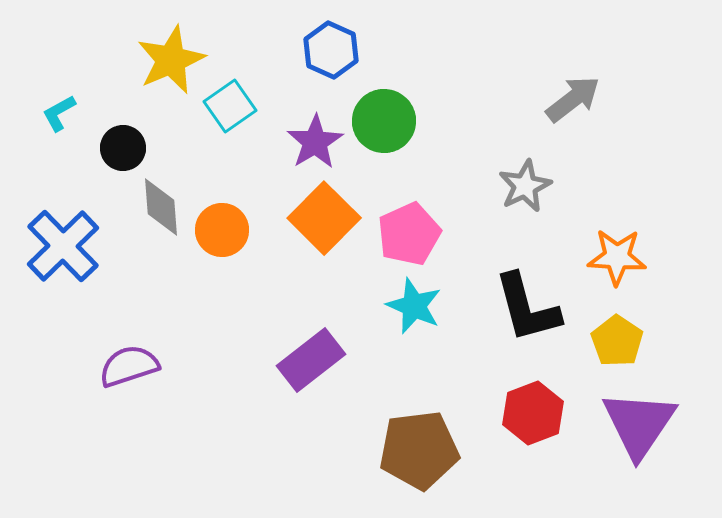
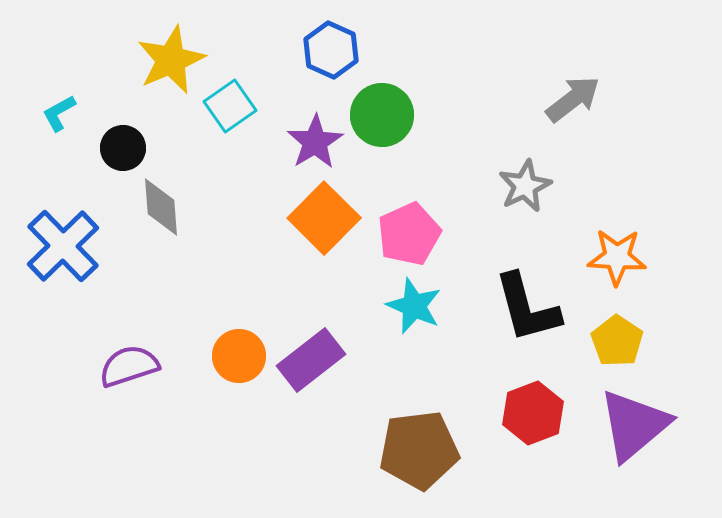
green circle: moved 2 px left, 6 px up
orange circle: moved 17 px right, 126 px down
purple triangle: moved 5 px left, 1 px down; rotated 16 degrees clockwise
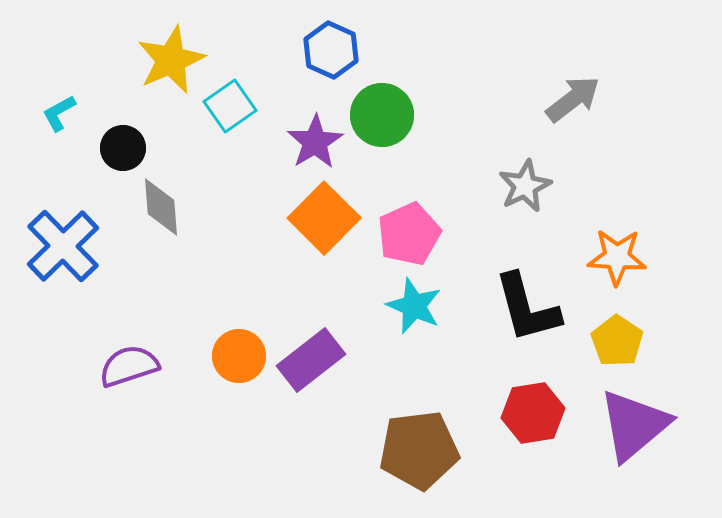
red hexagon: rotated 12 degrees clockwise
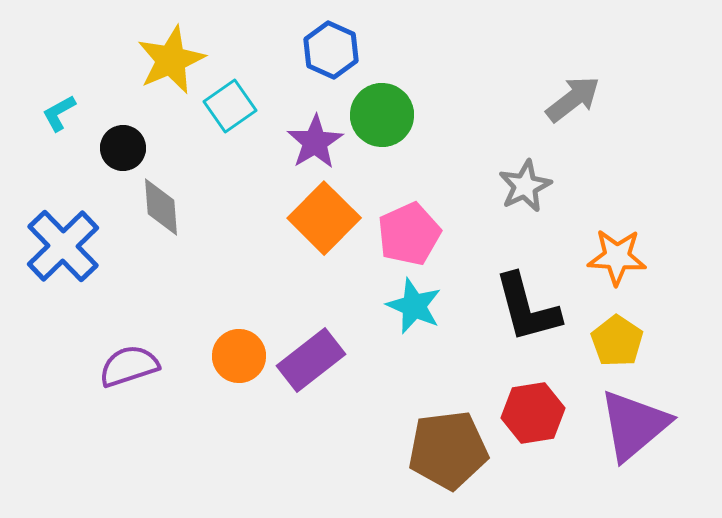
brown pentagon: moved 29 px right
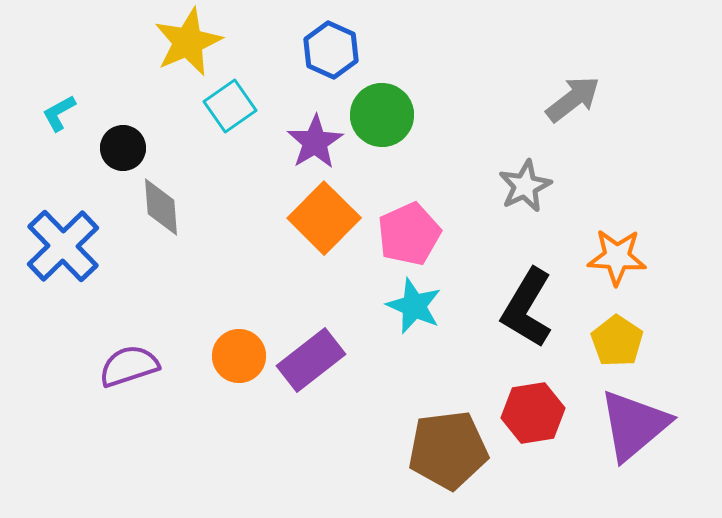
yellow star: moved 17 px right, 18 px up
black L-shape: rotated 46 degrees clockwise
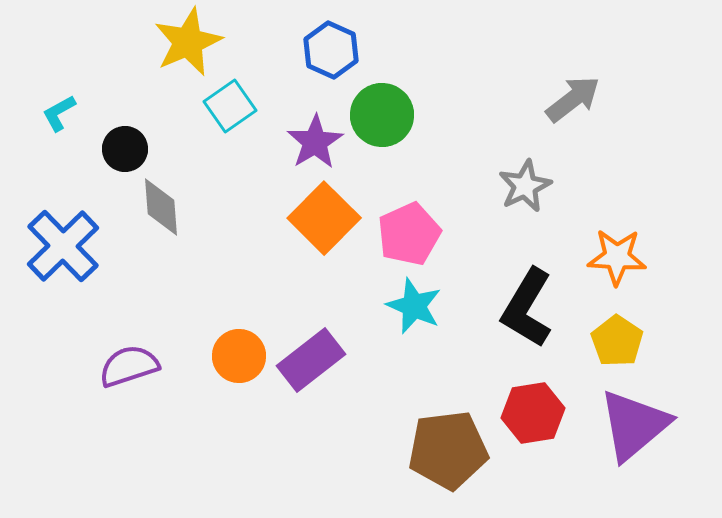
black circle: moved 2 px right, 1 px down
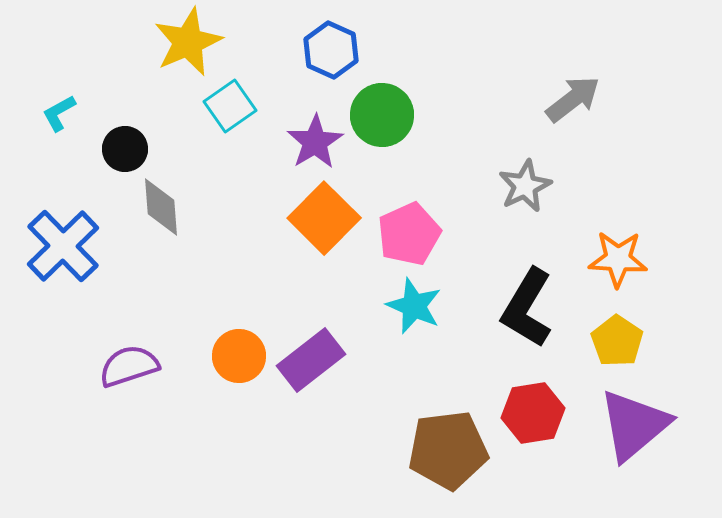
orange star: moved 1 px right, 2 px down
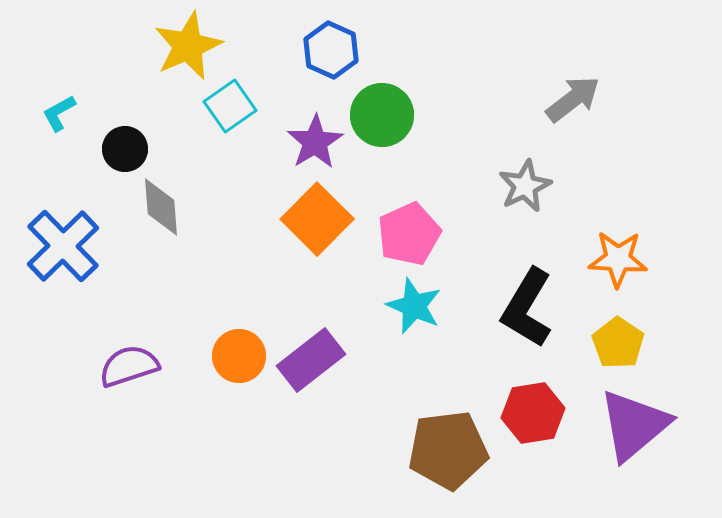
yellow star: moved 4 px down
orange square: moved 7 px left, 1 px down
yellow pentagon: moved 1 px right, 2 px down
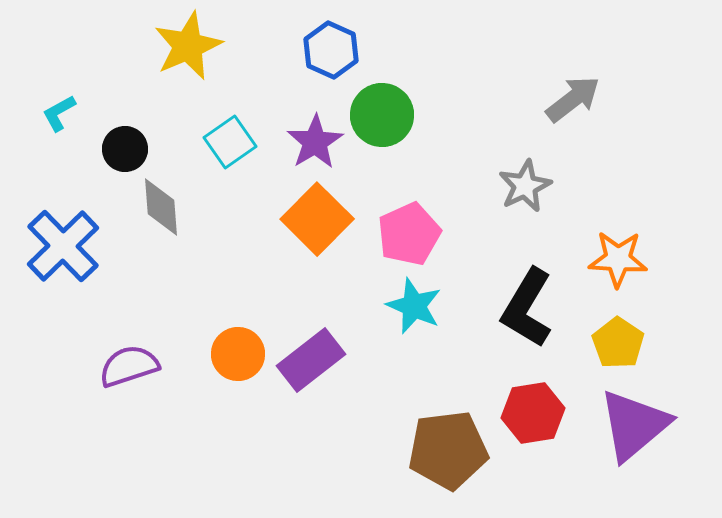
cyan square: moved 36 px down
orange circle: moved 1 px left, 2 px up
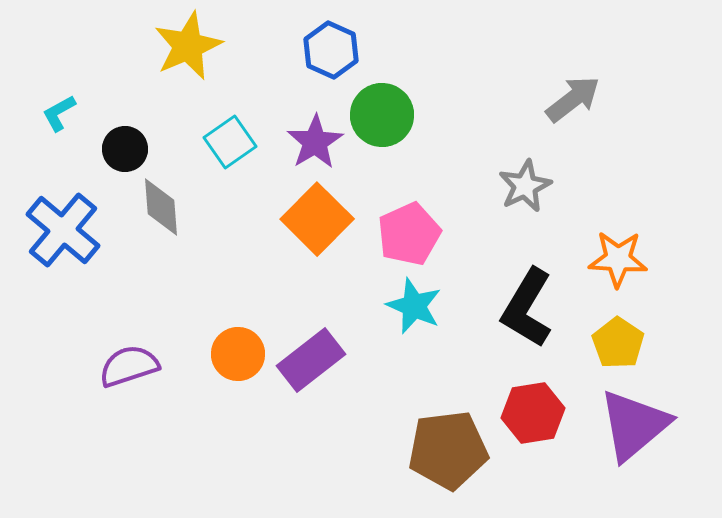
blue cross: moved 16 px up; rotated 6 degrees counterclockwise
